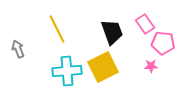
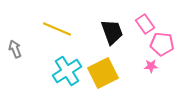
yellow line: rotated 40 degrees counterclockwise
pink pentagon: moved 1 px left, 1 px down
gray arrow: moved 3 px left
yellow square: moved 6 px down
cyan cross: rotated 28 degrees counterclockwise
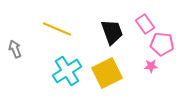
yellow square: moved 4 px right
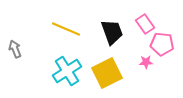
yellow line: moved 9 px right
pink star: moved 5 px left, 4 px up
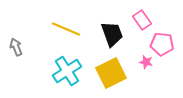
pink rectangle: moved 3 px left, 4 px up
black trapezoid: moved 2 px down
gray arrow: moved 1 px right, 2 px up
pink star: rotated 16 degrees clockwise
yellow square: moved 4 px right
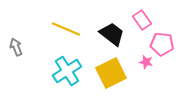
black trapezoid: rotated 32 degrees counterclockwise
